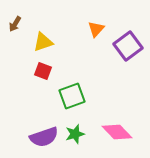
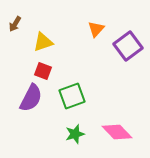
purple semicircle: moved 13 px left, 39 px up; rotated 44 degrees counterclockwise
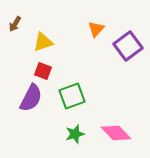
pink diamond: moved 1 px left, 1 px down
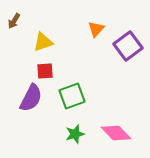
brown arrow: moved 1 px left, 3 px up
red square: moved 2 px right; rotated 24 degrees counterclockwise
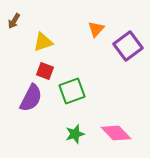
red square: rotated 24 degrees clockwise
green square: moved 5 px up
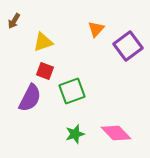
purple semicircle: moved 1 px left
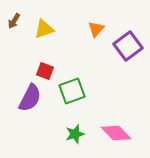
yellow triangle: moved 1 px right, 13 px up
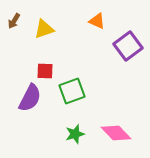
orange triangle: moved 1 px right, 8 px up; rotated 48 degrees counterclockwise
red square: rotated 18 degrees counterclockwise
